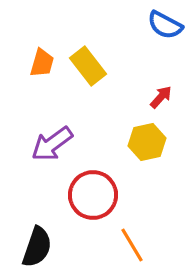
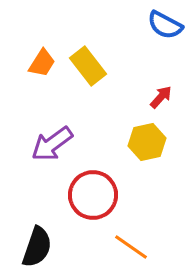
orange trapezoid: rotated 16 degrees clockwise
orange line: moved 1 px left, 2 px down; rotated 24 degrees counterclockwise
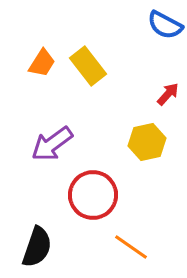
red arrow: moved 7 px right, 3 px up
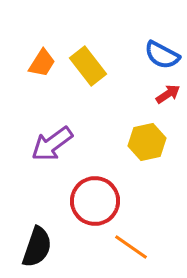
blue semicircle: moved 3 px left, 30 px down
red arrow: rotated 15 degrees clockwise
red circle: moved 2 px right, 6 px down
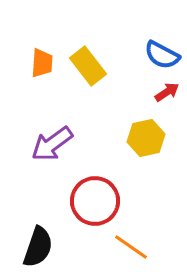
orange trapezoid: rotated 28 degrees counterclockwise
red arrow: moved 1 px left, 2 px up
yellow hexagon: moved 1 px left, 4 px up
black semicircle: moved 1 px right
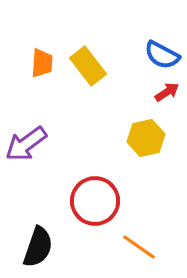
purple arrow: moved 26 px left
orange line: moved 8 px right
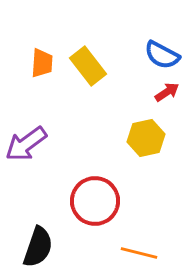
orange line: moved 6 px down; rotated 21 degrees counterclockwise
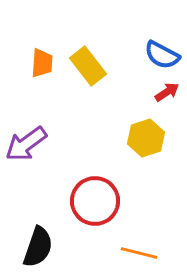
yellow hexagon: rotated 6 degrees counterclockwise
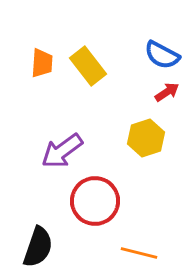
purple arrow: moved 36 px right, 7 px down
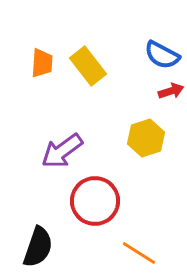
red arrow: moved 4 px right, 1 px up; rotated 15 degrees clockwise
orange line: rotated 18 degrees clockwise
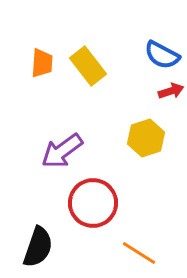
red circle: moved 2 px left, 2 px down
